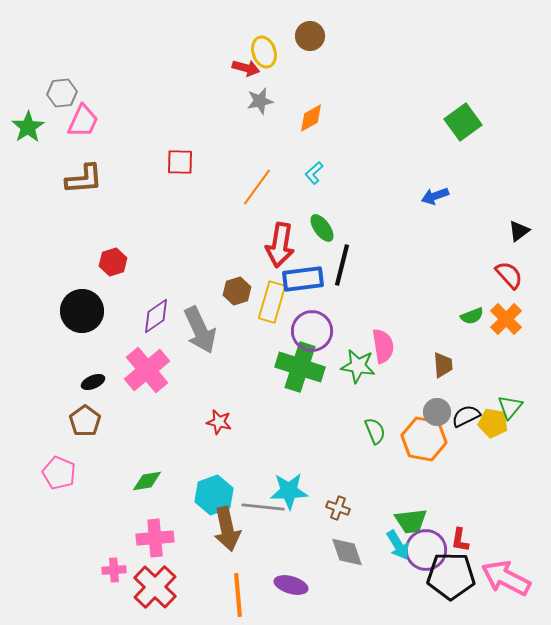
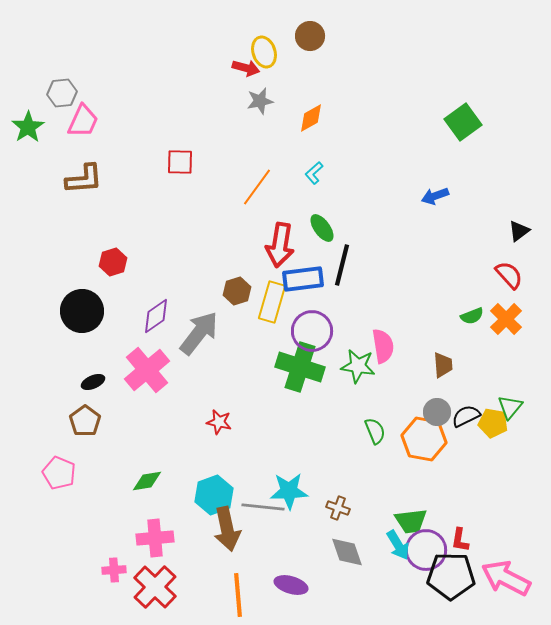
gray arrow at (200, 330): moved 1 px left, 3 px down; rotated 117 degrees counterclockwise
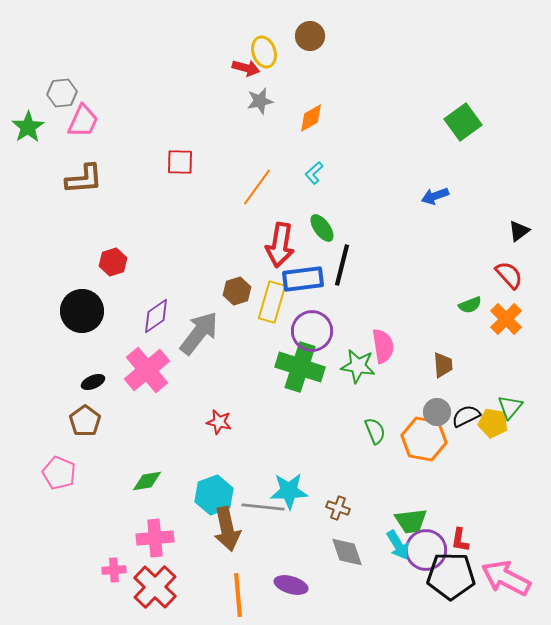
green semicircle at (472, 316): moved 2 px left, 11 px up
